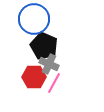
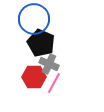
black pentagon: moved 3 px left, 3 px up
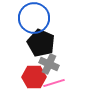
blue circle: moved 1 px up
pink line: rotated 45 degrees clockwise
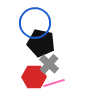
blue circle: moved 1 px right, 5 px down
black pentagon: rotated 12 degrees counterclockwise
gray cross: rotated 18 degrees clockwise
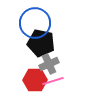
gray cross: rotated 24 degrees clockwise
red hexagon: moved 1 px right, 3 px down
pink line: moved 1 px left, 2 px up
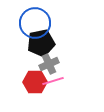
black pentagon: rotated 24 degrees counterclockwise
red hexagon: moved 2 px down
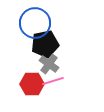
black pentagon: moved 4 px right, 1 px down
gray cross: rotated 30 degrees counterclockwise
red hexagon: moved 3 px left, 2 px down
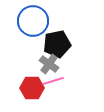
blue circle: moved 2 px left, 2 px up
black pentagon: moved 12 px right
red hexagon: moved 4 px down
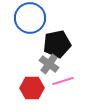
blue circle: moved 3 px left, 3 px up
pink line: moved 10 px right
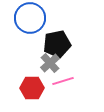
gray cross: moved 1 px right, 1 px up; rotated 12 degrees clockwise
